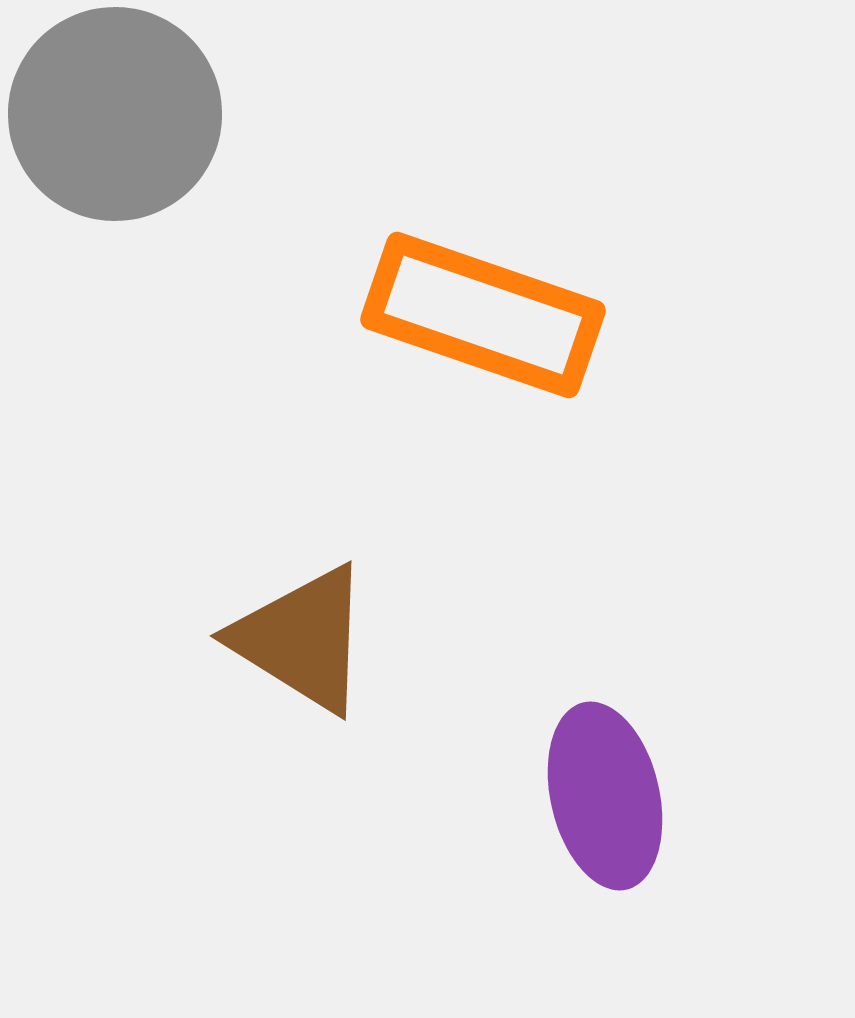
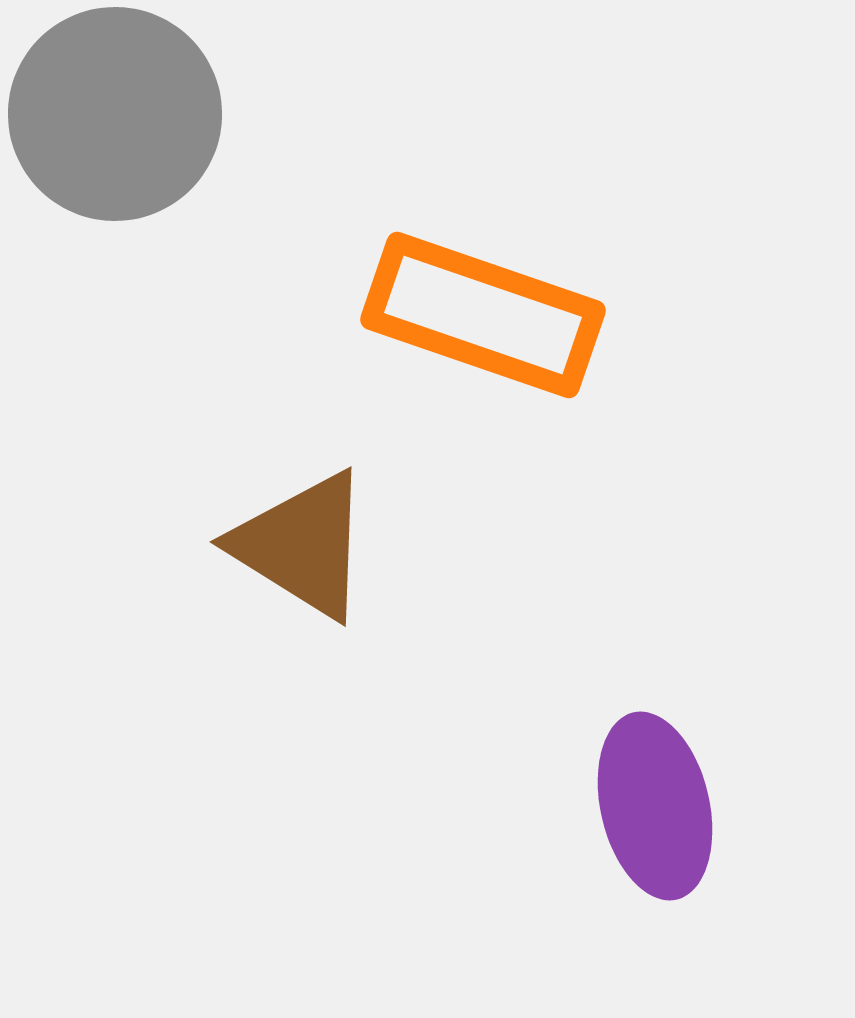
brown triangle: moved 94 px up
purple ellipse: moved 50 px right, 10 px down
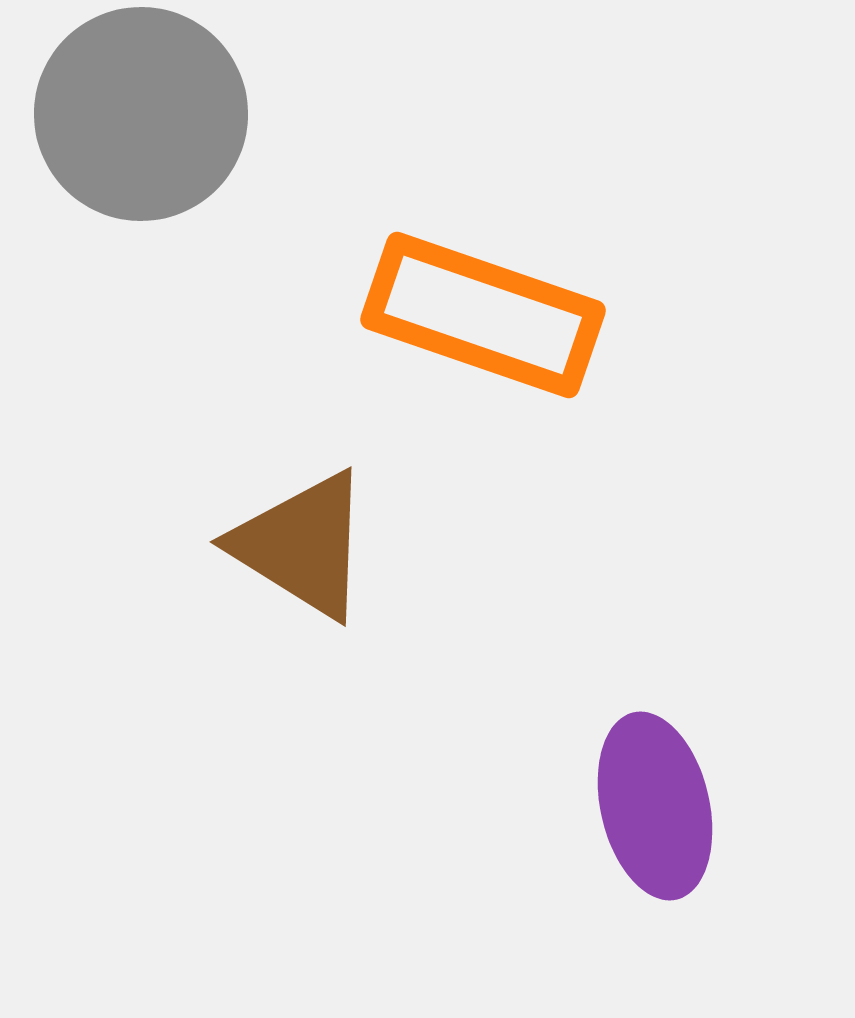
gray circle: moved 26 px right
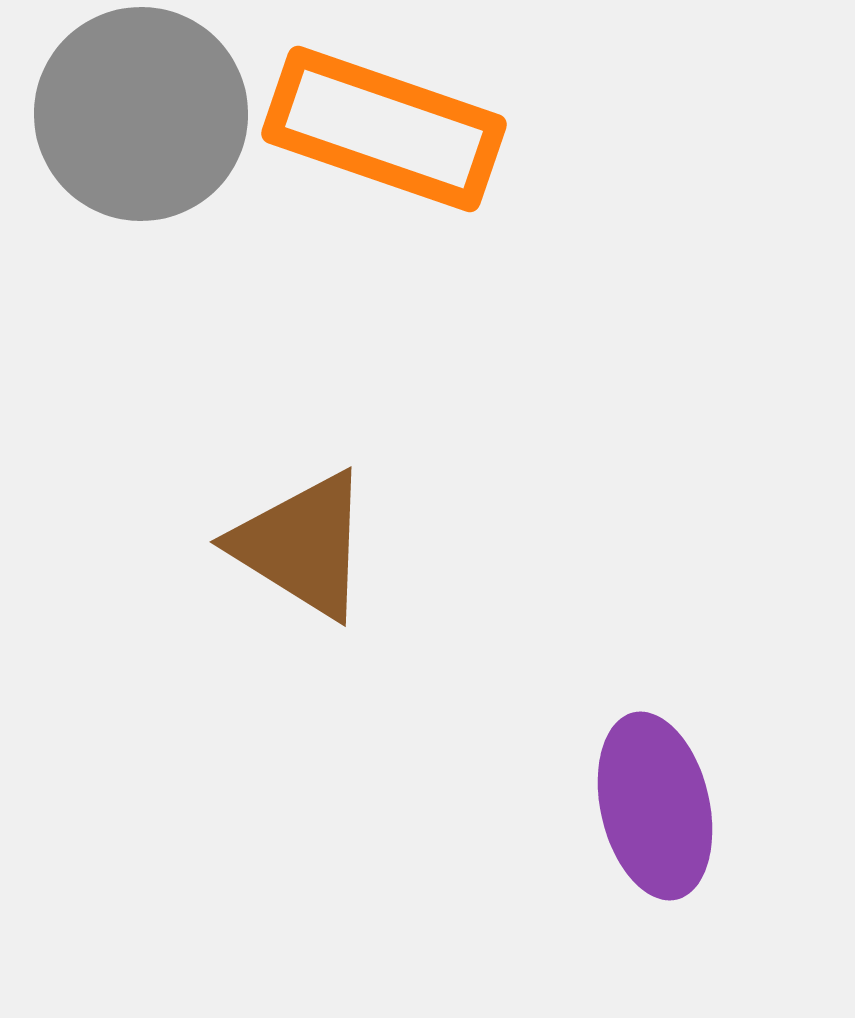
orange rectangle: moved 99 px left, 186 px up
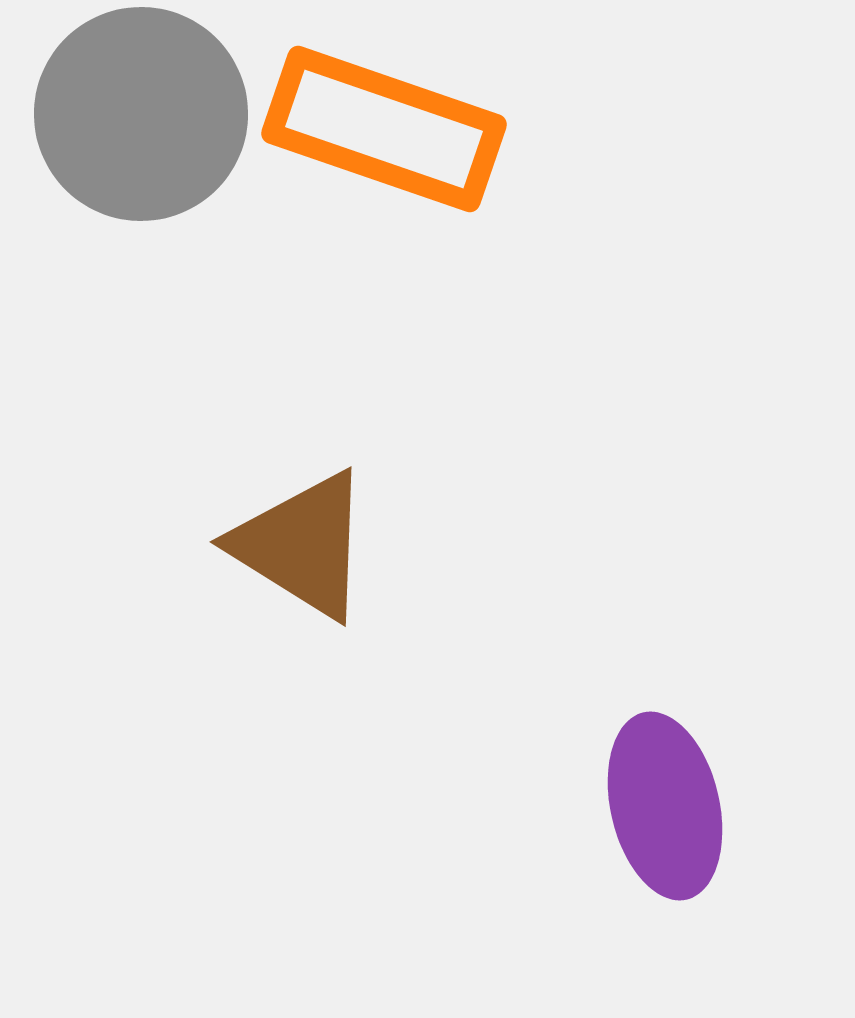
purple ellipse: moved 10 px right
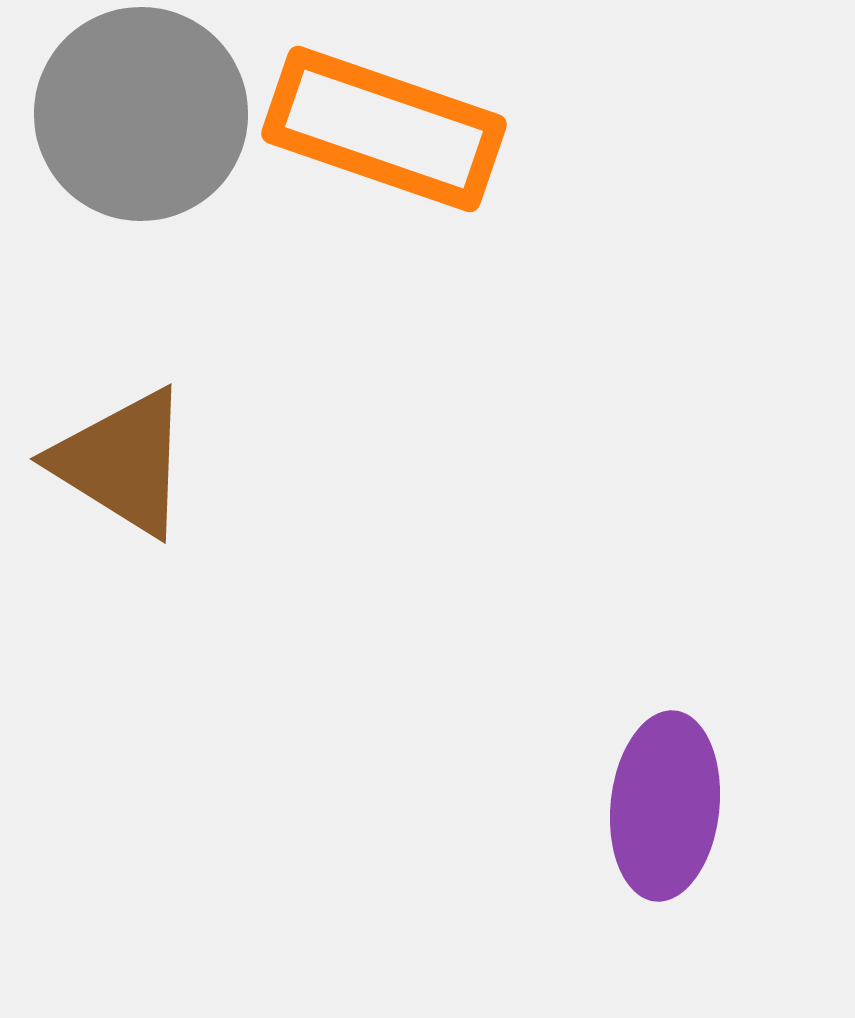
brown triangle: moved 180 px left, 83 px up
purple ellipse: rotated 19 degrees clockwise
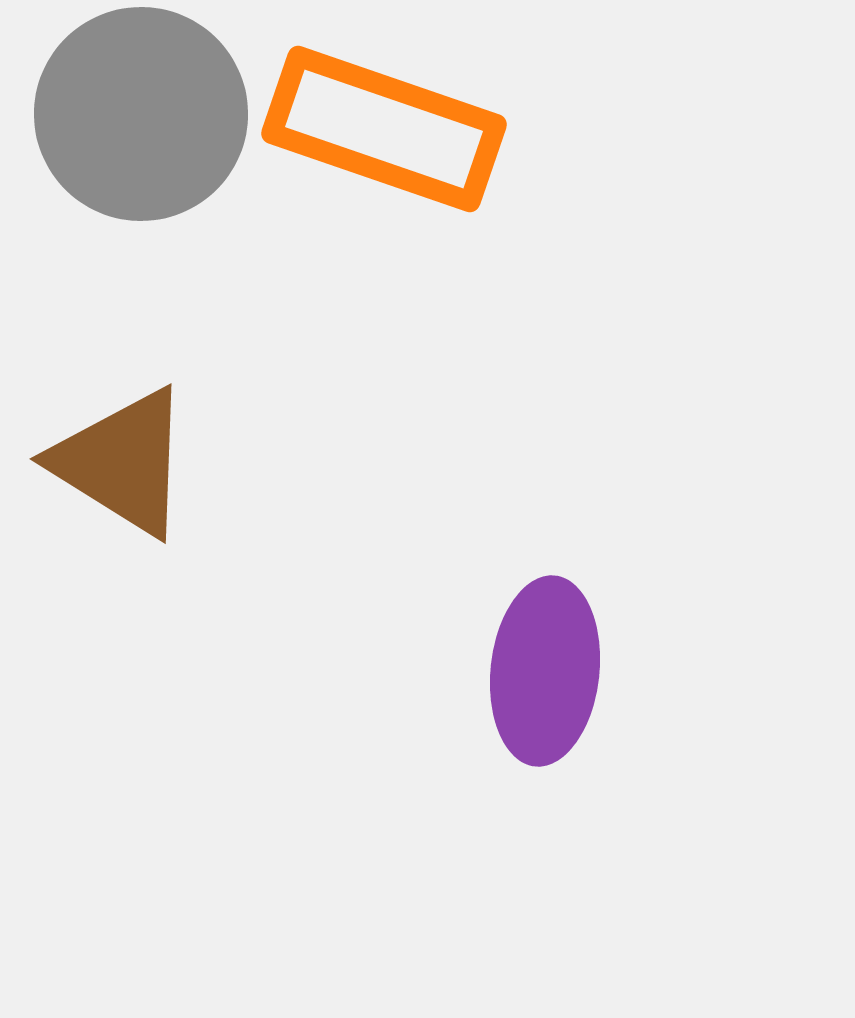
purple ellipse: moved 120 px left, 135 px up
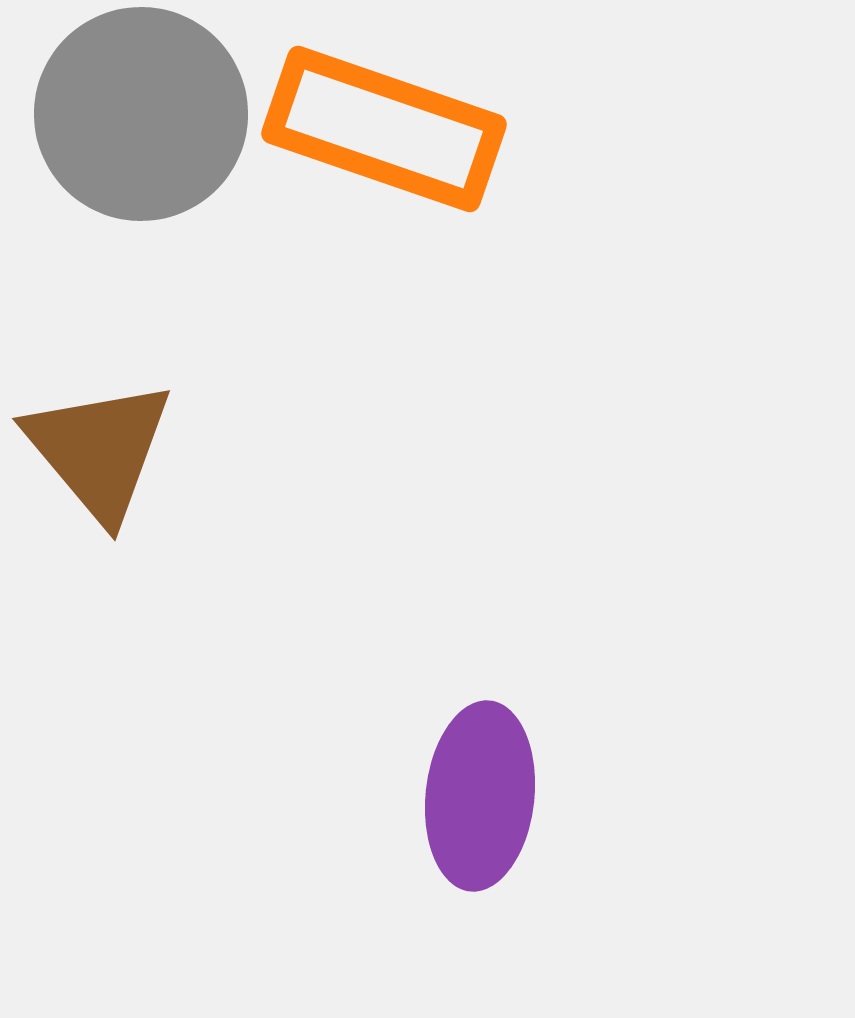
brown triangle: moved 23 px left, 12 px up; rotated 18 degrees clockwise
purple ellipse: moved 65 px left, 125 px down
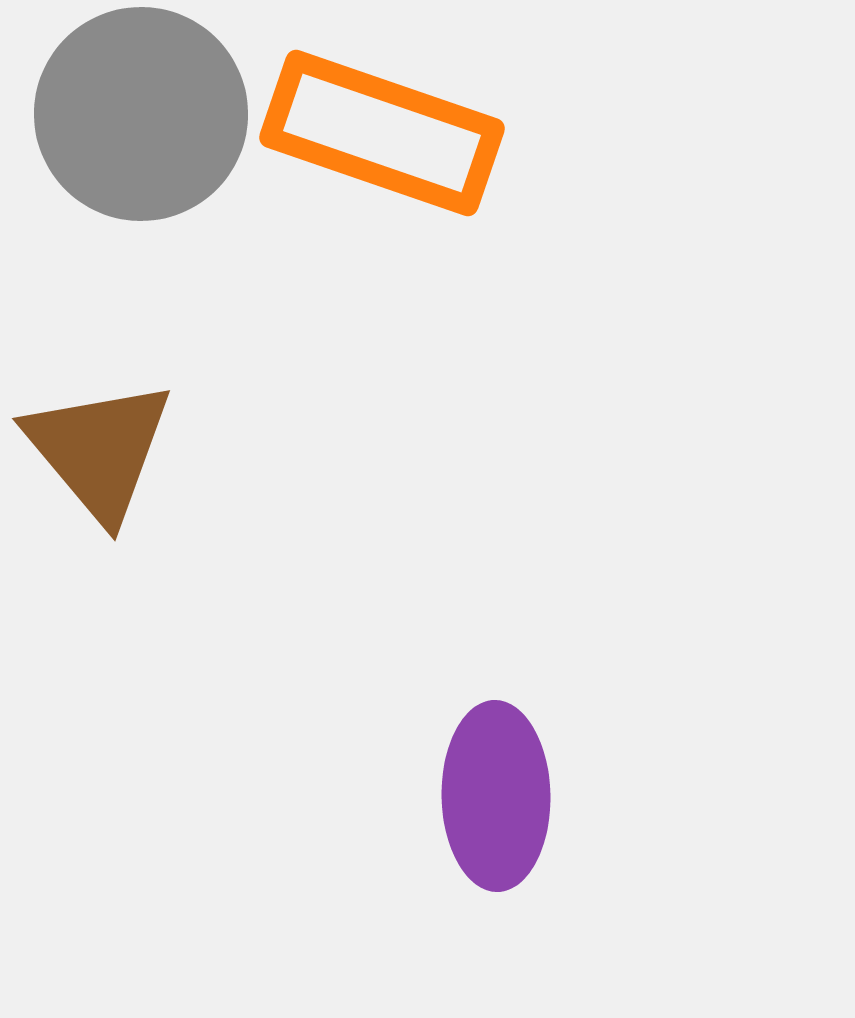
orange rectangle: moved 2 px left, 4 px down
purple ellipse: moved 16 px right; rotated 7 degrees counterclockwise
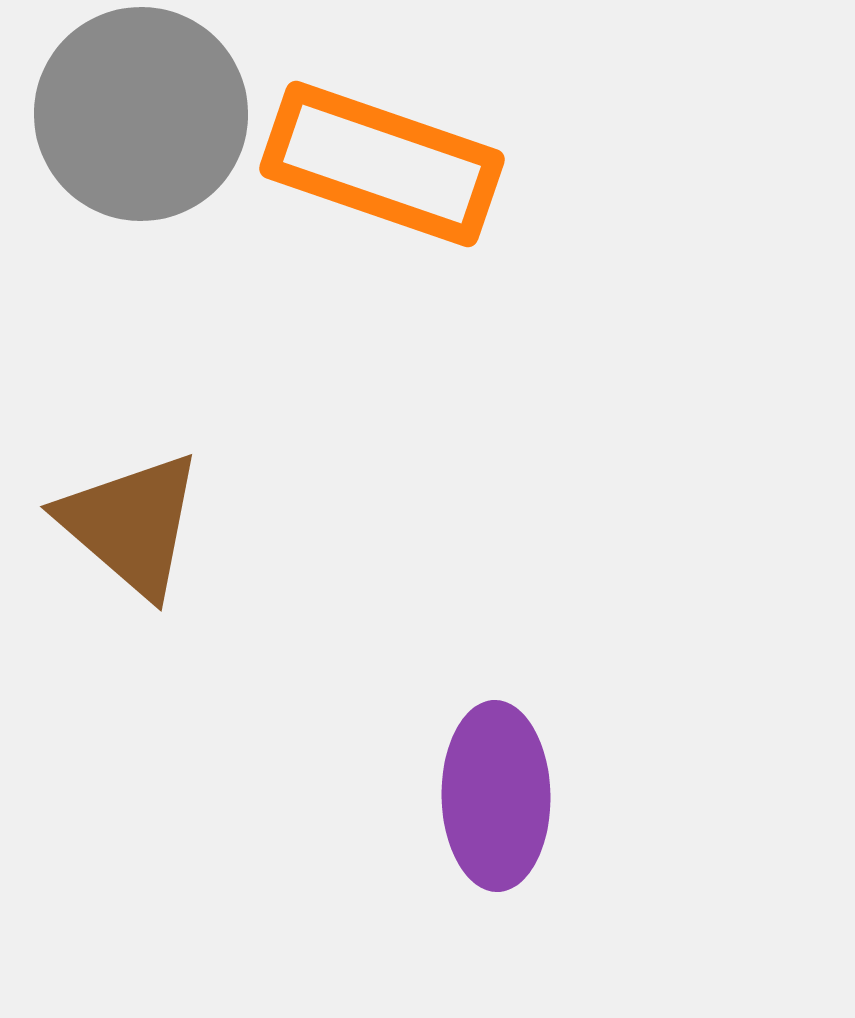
orange rectangle: moved 31 px down
brown triangle: moved 32 px right, 74 px down; rotated 9 degrees counterclockwise
